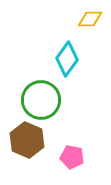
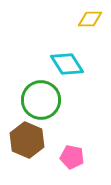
cyan diamond: moved 5 px down; rotated 68 degrees counterclockwise
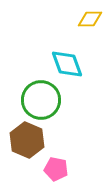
cyan diamond: rotated 12 degrees clockwise
pink pentagon: moved 16 px left, 12 px down
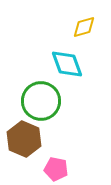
yellow diamond: moved 6 px left, 8 px down; rotated 15 degrees counterclockwise
green circle: moved 1 px down
brown hexagon: moved 3 px left, 1 px up
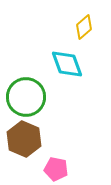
yellow diamond: rotated 25 degrees counterclockwise
green circle: moved 15 px left, 4 px up
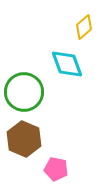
green circle: moved 2 px left, 5 px up
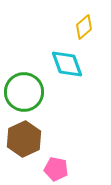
brown hexagon: rotated 12 degrees clockwise
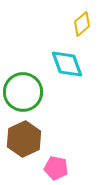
yellow diamond: moved 2 px left, 3 px up
green circle: moved 1 px left
pink pentagon: moved 1 px up
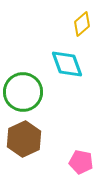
pink pentagon: moved 25 px right, 6 px up
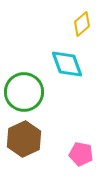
green circle: moved 1 px right
pink pentagon: moved 8 px up
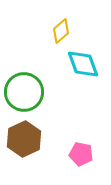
yellow diamond: moved 21 px left, 7 px down
cyan diamond: moved 16 px right
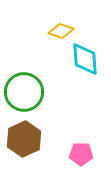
yellow diamond: rotated 60 degrees clockwise
cyan diamond: moved 2 px right, 5 px up; rotated 16 degrees clockwise
pink pentagon: rotated 10 degrees counterclockwise
